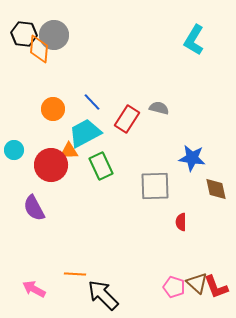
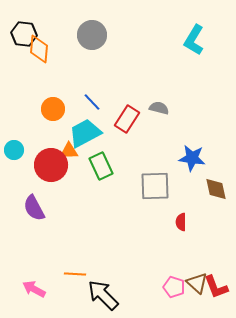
gray circle: moved 38 px right
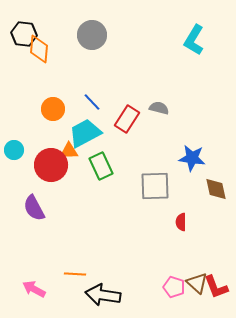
black arrow: rotated 36 degrees counterclockwise
